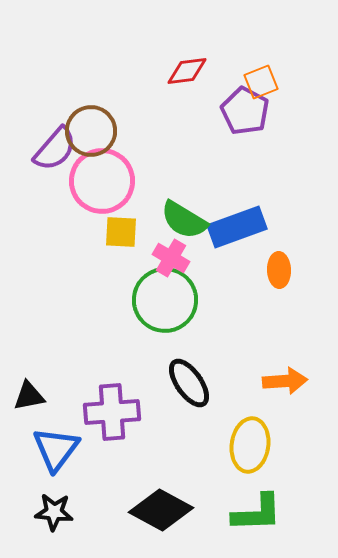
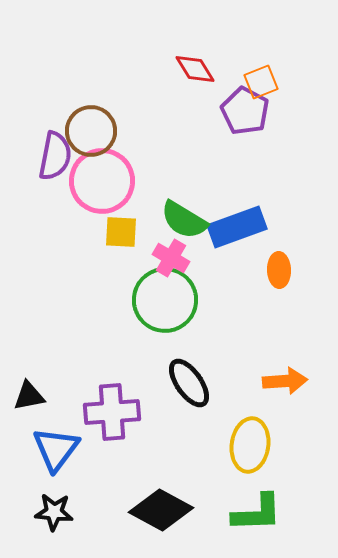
red diamond: moved 8 px right, 2 px up; rotated 66 degrees clockwise
purple semicircle: moved 7 px down; rotated 30 degrees counterclockwise
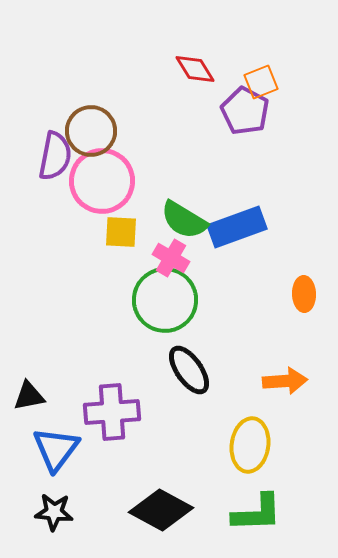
orange ellipse: moved 25 px right, 24 px down
black ellipse: moved 13 px up
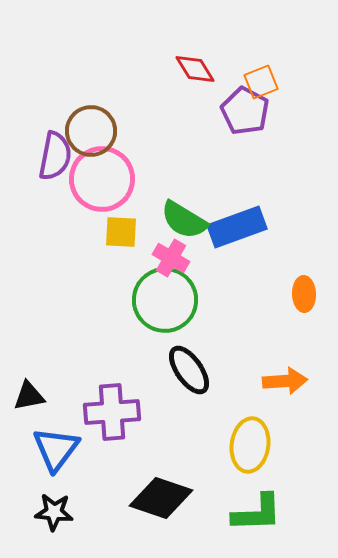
pink circle: moved 2 px up
black diamond: moved 12 px up; rotated 10 degrees counterclockwise
